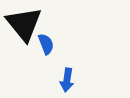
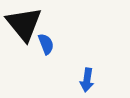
blue arrow: moved 20 px right
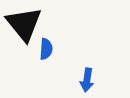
blue semicircle: moved 5 px down; rotated 25 degrees clockwise
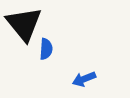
blue arrow: moved 3 px left, 1 px up; rotated 60 degrees clockwise
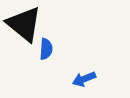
black triangle: rotated 12 degrees counterclockwise
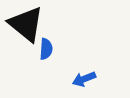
black triangle: moved 2 px right
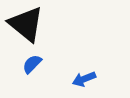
blue semicircle: moved 14 px left, 15 px down; rotated 140 degrees counterclockwise
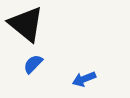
blue semicircle: moved 1 px right
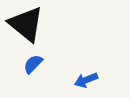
blue arrow: moved 2 px right, 1 px down
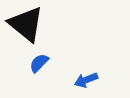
blue semicircle: moved 6 px right, 1 px up
